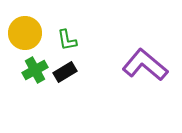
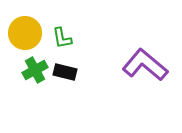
green L-shape: moved 5 px left, 2 px up
black rectangle: rotated 45 degrees clockwise
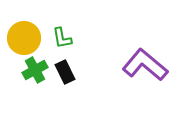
yellow circle: moved 1 px left, 5 px down
black rectangle: rotated 50 degrees clockwise
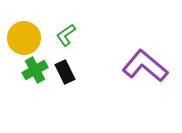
green L-shape: moved 4 px right, 3 px up; rotated 65 degrees clockwise
purple L-shape: moved 1 px down
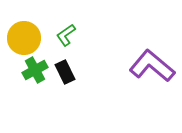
purple L-shape: moved 7 px right
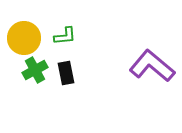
green L-shape: moved 1 px left, 1 px down; rotated 150 degrees counterclockwise
black rectangle: moved 1 px right, 1 px down; rotated 15 degrees clockwise
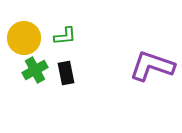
purple L-shape: rotated 21 degrees counterclockwise
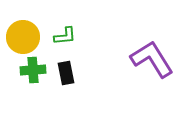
yellow circle: moved 1 px left, 1 px up
purple L-shape: moved 7 px up; rotated 39 degrees clockwise
green cross: moved 2 px left; rotated 25 degrees clockwise
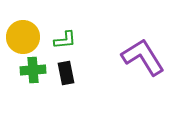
green L-shape: moved 4 px down
purple L-shape: moved 9 px left, 2 px up
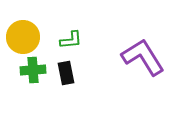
green L-shape: moved 6 px right
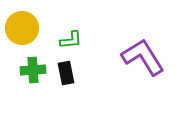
yellow circle: moved 1 px left, 9 px up
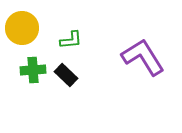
black rectangle: moved 2 px down; rotated 35 degrees counterclockwise
